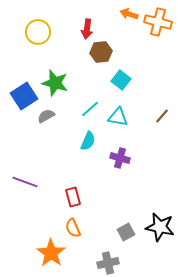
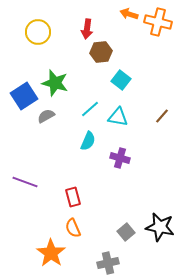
gray square: rotated 12 degrees counterclockwise
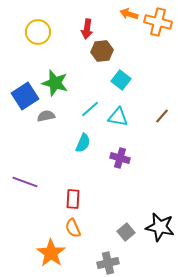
brown hexagon: moved 1 px right, 1 px up
blue square: moved 1 px right
gray semicircle: rotated 18 degrees clockwise
cyan semicircle: moved 5 px left, 2 px down
red rectangle: moved 2 px down; rotated 18 degrees clockwise
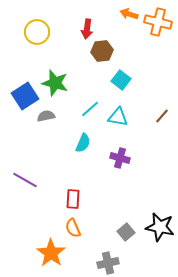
yellow circle: moved 1 px left
purple line: moved 2 px up; rotated 10 degrees clockwise
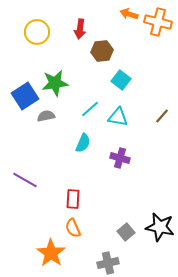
red arrow: moved 7 px left
green star: rotated 24 degrees counterclockwise
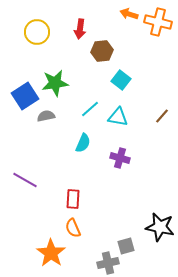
gray square: moved 14 px down; rotated 24 degrees clockwise
